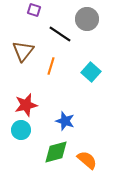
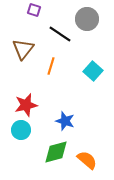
brown triangle: moved 2 px up
cyan square: moved 2 px right, 1 px up
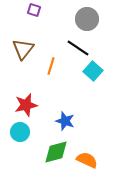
black line: moved 18 px right, 14 px down
cyan circle: moved 1 px left, 2 px down
orange semicircle: rotated 15 degrees counterclockwise
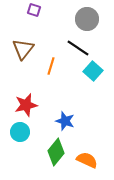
green diamond: rotated 36 degrees counterclockwise
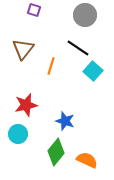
gray circle: moved 2 px left, 4 px up
cyan circle: moved 2 px left, 2 px down
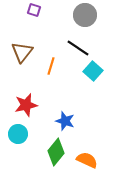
brown triangle: moved 1 px left, 3 px down
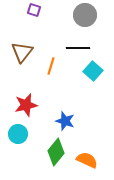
black line: rotated 35 degrees counterclockwise
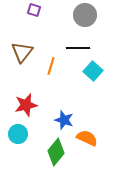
blue star: moved 1 px left, 1 px up
orange semicircle: moved 22 px up
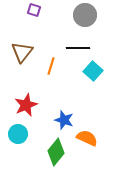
red star: rotated 10 degrees counterclockwise
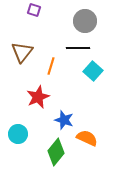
gray circle: moved 6 px down
red star: moved 12 px right, 8 px up
